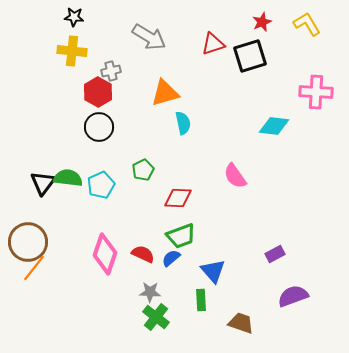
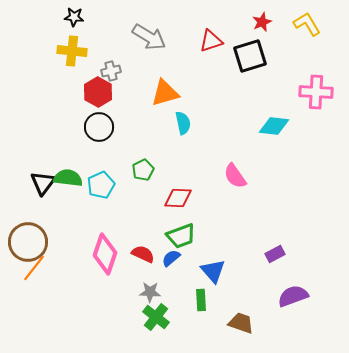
red triangle: moved 2 px left, 3 px up
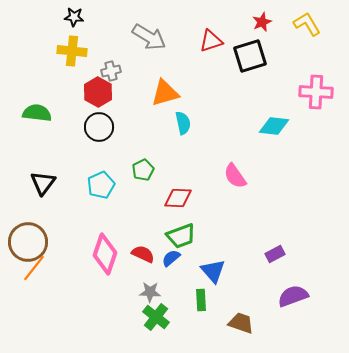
green semicircle: moved 31 px left, 65 px up
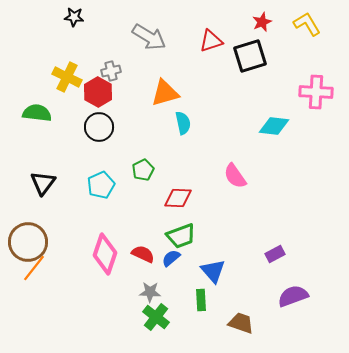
yellow cross: moved 5 px left, 26 px down; rotated 20 degrees clockwise
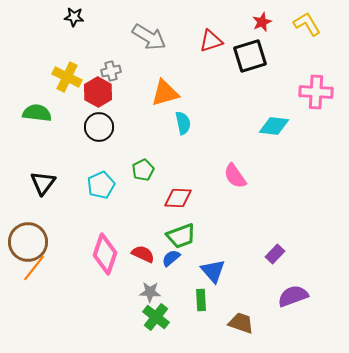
purple rectangle: rotated 18 degrees counterclockwise
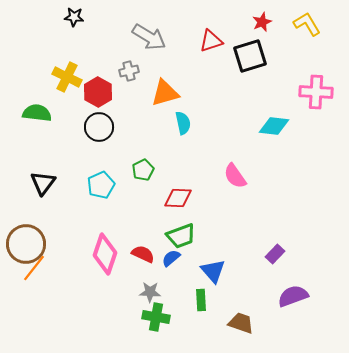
gray cross: moved 18 px right
brown circle: moved 2 px left, 2 px down
green cross: rotated 28 degrees counterclockwise
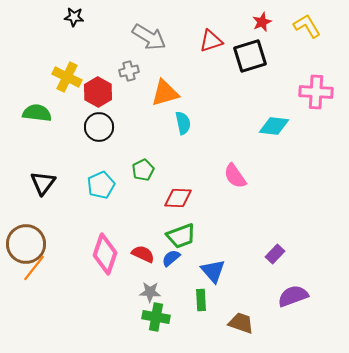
yellow L-shape: moved 2 px down
